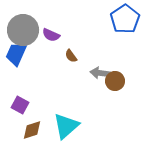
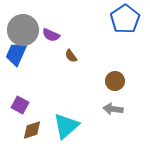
gray arrow: moved 13 px right, 36 px down
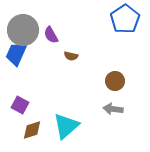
purple semicircle: rotated 36 degrees clockwise
brown semicircle: rotated 40 degrees counterclockwise
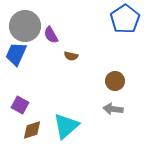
gray circle: moved 2 px right, 4 px up
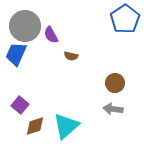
brown circle: moved 2 px down
purple square: rotated 12 degrees clockwise
brown diamond: moved 3 px right, 4 px up
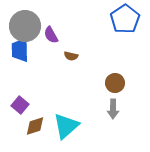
blue trapezoid: moved 4 px right, 4 px up; rotated 25 degrees counterclockwise
gray arrow: rotated 96 degrees counterclockwise
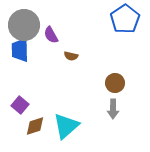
gray circle: moved 1 px left, 1 px up
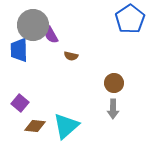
blue pentagon: moved 5 px right
gray circle: moved 9 px right
blue trapezoid: moved 1 px left
brown circle: moved 1 px left
purple square: moved 2 px up
brown diamond: rotated 25 degrees clockwise
